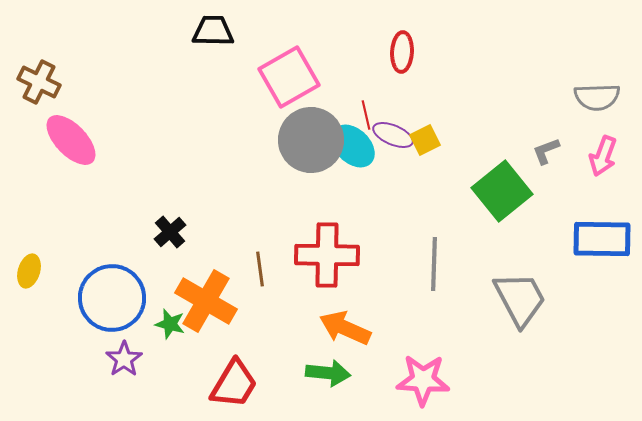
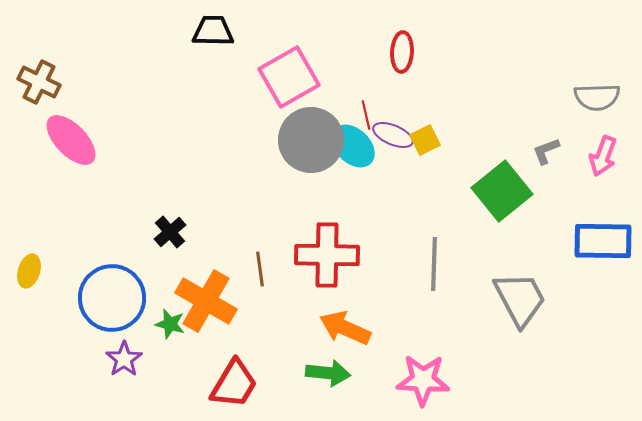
blue rectangle: moved 1 px right, 2 px down
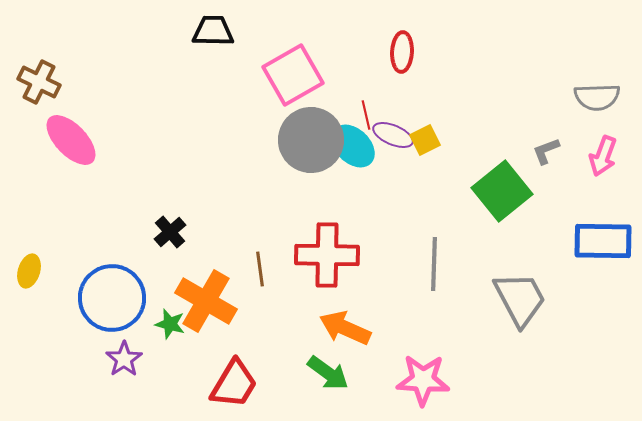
pink square: moved 4 px right, 2 px up
green arrow: rotated 30 degrees clockwise
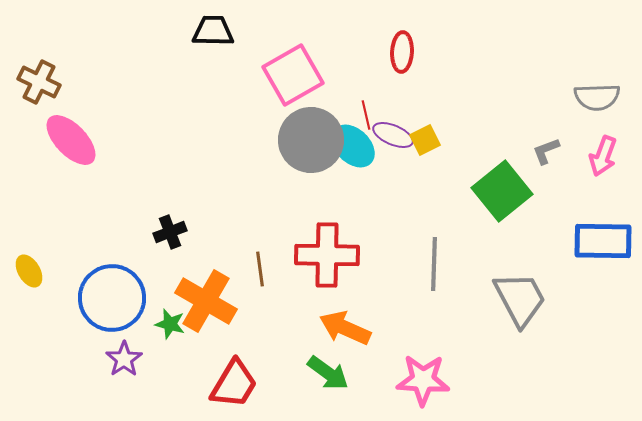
black cross: rotated 20 degrees clockwise
yellow ellipse: rotated 48 degrees counterclockwise
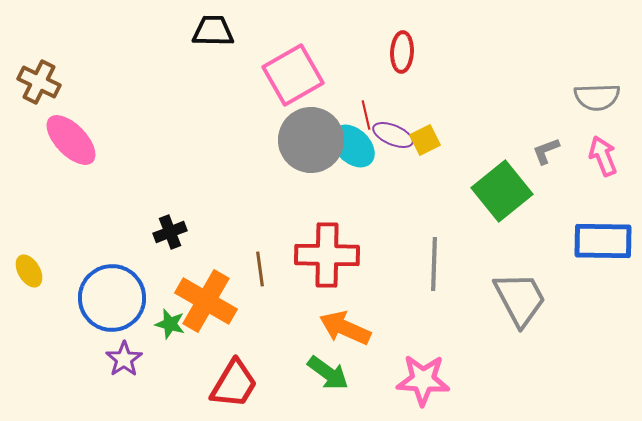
pink arrow: rotated 138 degrees clockwise
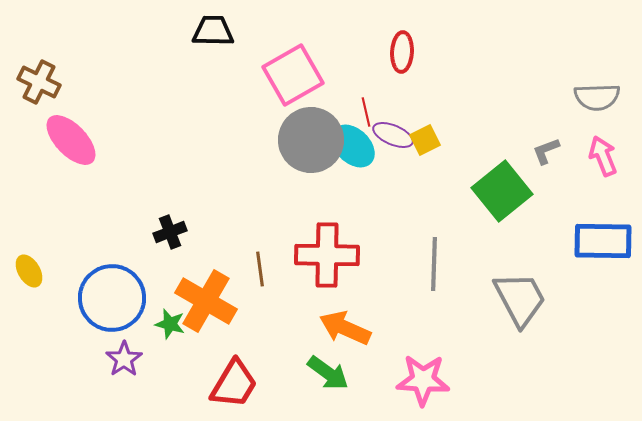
red line: moved 3 px up
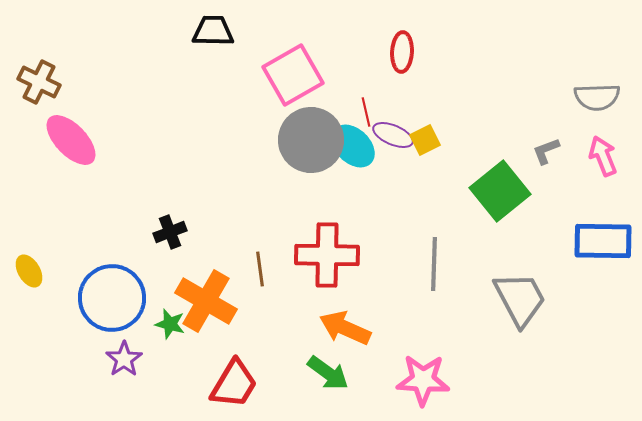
green square: moved 2 px left
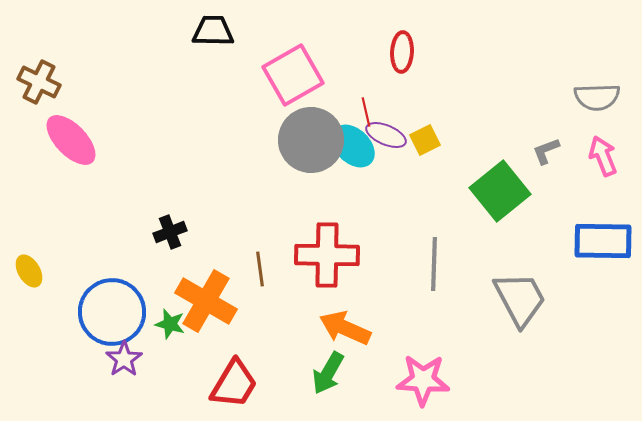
purple ellipse: moved 7 px left
blue circle: moved 14 px down
green arrow: rotated 84 degrees clockwise
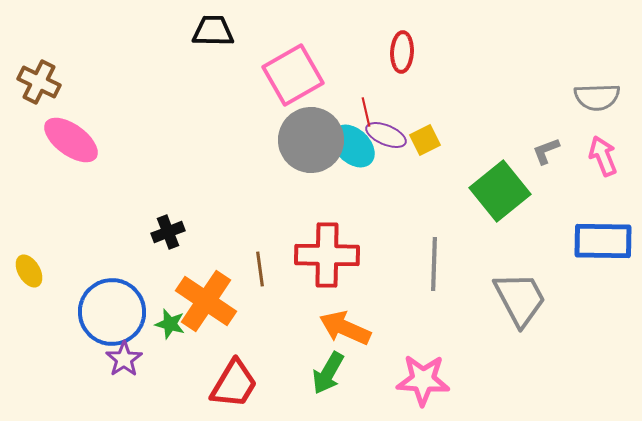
pink ellipse: rotated 10 degrees counterclockwise
black cross: moved 2 px left
orange cross: rotated 4 degrees clockwise
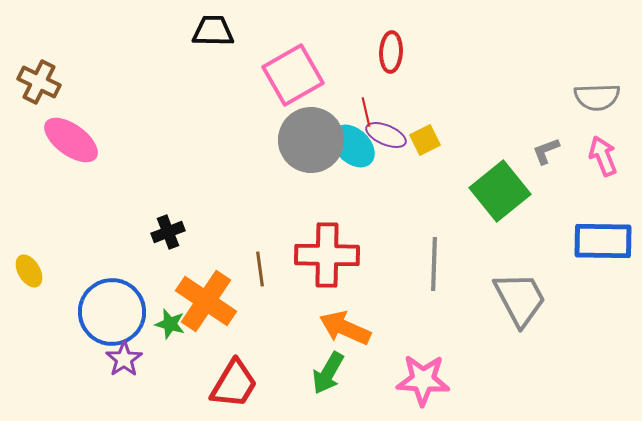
red ellipse: moved 11 px left
